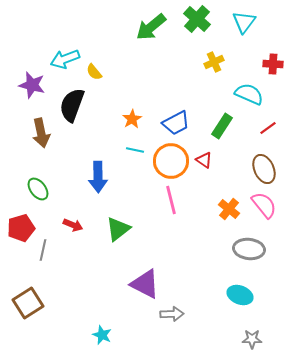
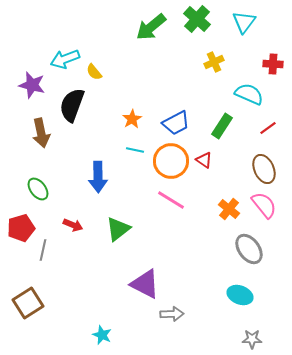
pink line: rotated 44 degrees counterclockwise
gray ellipse: rotated 48 degrees clockwise
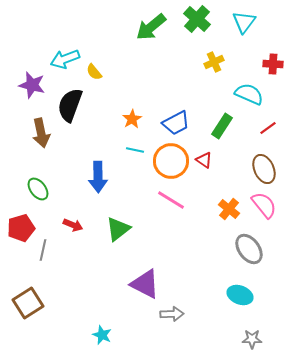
black semicircle: moved 2 px left
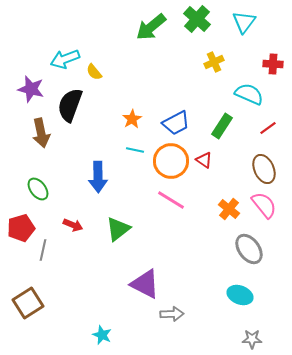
purple star: moved 1 px left, 4 px down
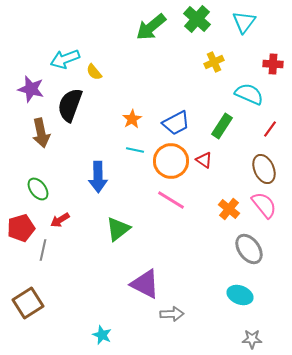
red line: moved 2 px right, 1 px down; rotated 18 degrees counterclockwise
red arrow: moved 13 px left, 5 px up; rotated 126 degrees clockwise
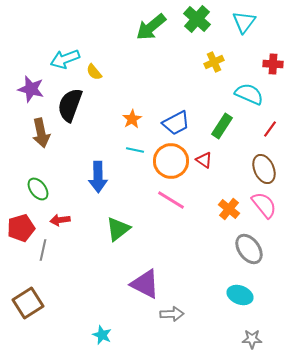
red arrow: rotated 24 degrees clockwise
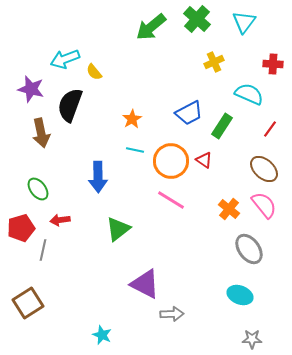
blue trapezoid: moved 13 px right, 10 px up
brown ellipse: rotated 24 degrees counterclockwise
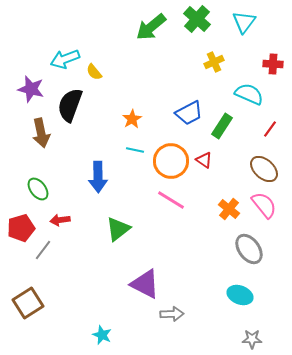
gray line: rotated 25 degrees clockwise
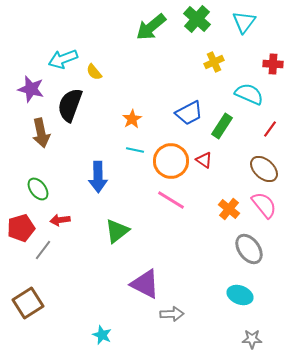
cyan arrow: moved 2 px left
green triangle: moved 1 px left, 2 px down
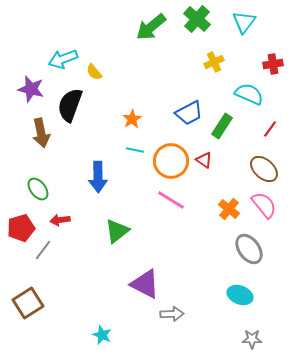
red cross: rotated 12 degrees counterclockwise
